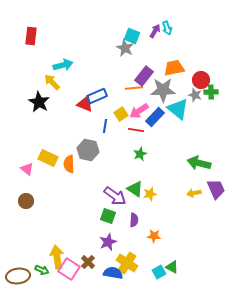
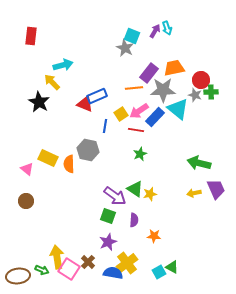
purple rectangle at (144, 76): moved 5 px right, 3 px up
yellow cross at (127, 263): rotated 20 degrees clockwise
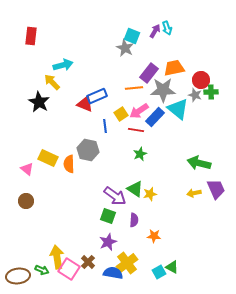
blue line at (105, 126): rotated 16 degrees counterclockwise
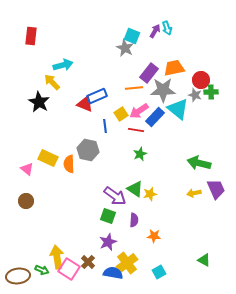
green triangle at (172, 267): moved 32 px right, 7 px up
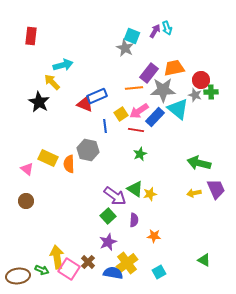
green square at (108, 216): rotated 28 degrees clockwise
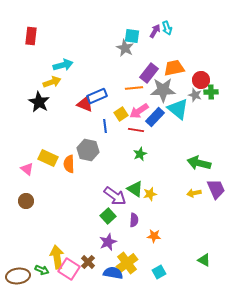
cyan square at (132, 36): rotated 14 degrees counterclockwise
yellow arrow at (52, 82): rotated 114 degrees clockwise
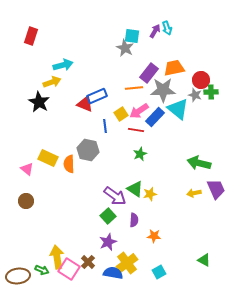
red rectangle at (31, 36): rotated 12 degrees clockwise
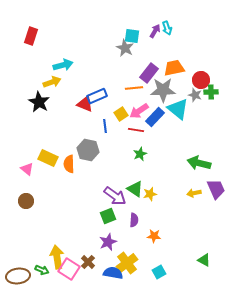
green square at (108, 216): rotated 21 degrees clockwise
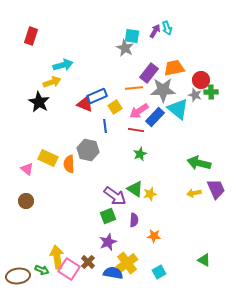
yellow square at (121, 114): moved 6 px left, 7 px up
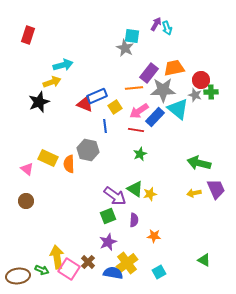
purple arrow at (155, 31): moved 1 px right, 7 px up
red rectangle at (31, 36): moved 3 px left, 1 px up
black star at (39, 102): rotated 20 degrees clockwise
